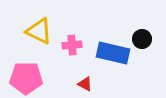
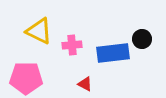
blue rectangle: rotated 20 degrees counterclockwise
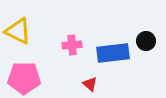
yellow triangle: moved 21 px left
black circle: moved 4 px right, 2 px down
pink pentagon: moved 2 px left
red triangle: moved 5 px right; rotated 14 degrees clockwise
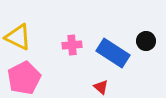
yellow triangle: moved 6 px down
blue rectangle: rotated 40 degrees clockwise
pink pentagon: rotated 28 degrees counterclockwise
red triangle: moved 11 px right, 3 px down
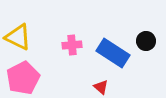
pink pentagon: moved 1 px left
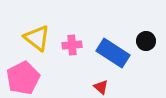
yellow triangle: moved 19 px right, 1 px down; rotated 12 degrees clockwise
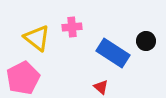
pink cross: moved 18 px up
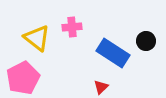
red triangle: rotated 35 degrees clockwise
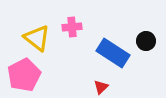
pink pentagon: moved 1 px right, 3 px up
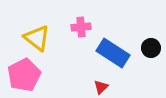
pink cross: moved 9 px right
black circle: moved 5 px right, 7 px down
